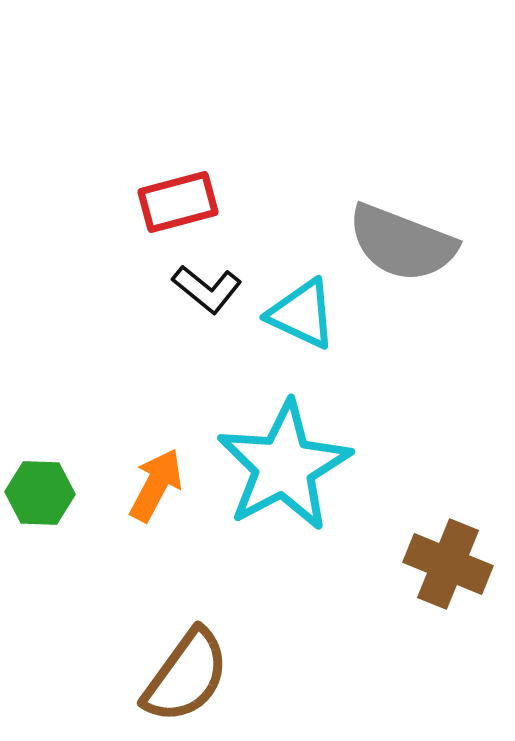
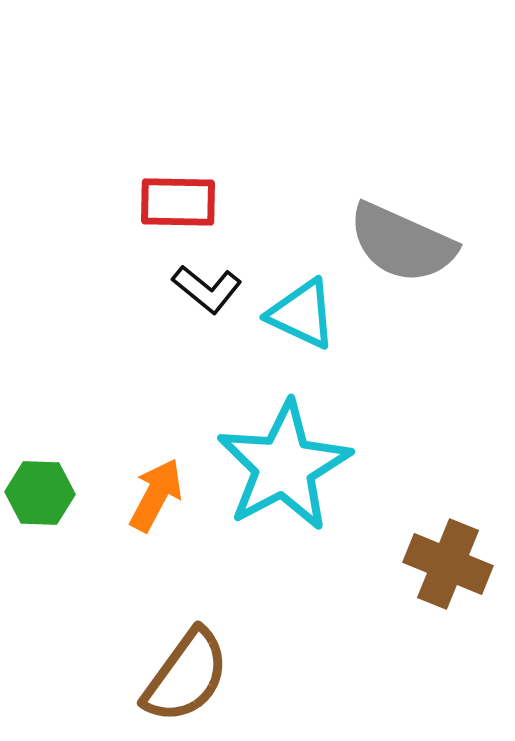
red rectangle: rotated 16 degrees clockwise
gray semicircle: rotated 3 degrees clockwise
orange arrow: moved 10 px down
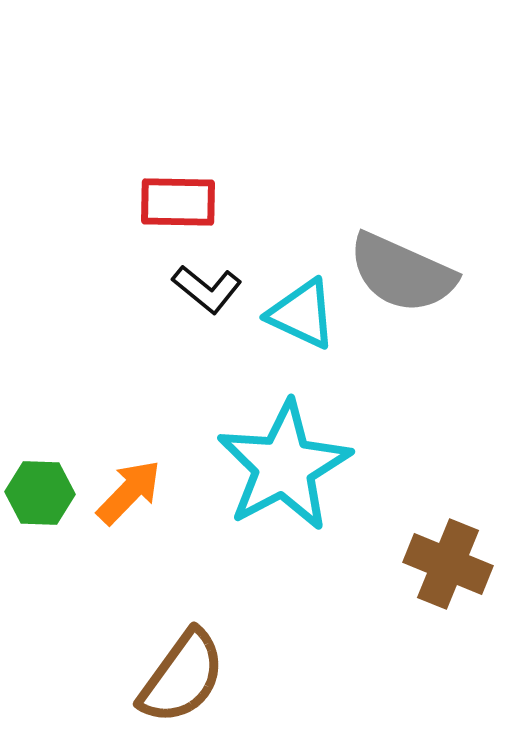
gray semicircle: moved 30 px down
orange arrow: moved 27 px left, 3 px up; rotated 16 degrees clockwise
brown semicircle: moved 4 px left, 1 px down
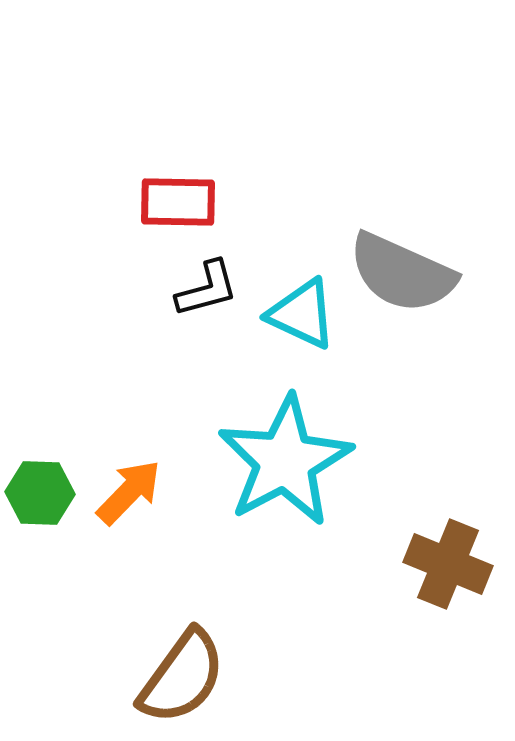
black L-shape: rotated 54 degrees counterclockwise
cyan star: moved 1 px right, 5 px up
